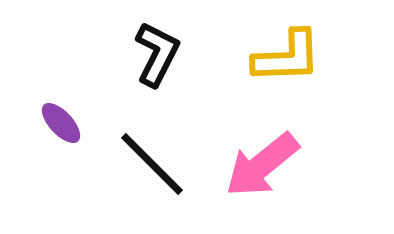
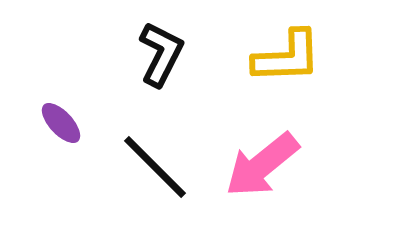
black L-shape: moved 4 px right
black line: moved 3 px right, 3 px down
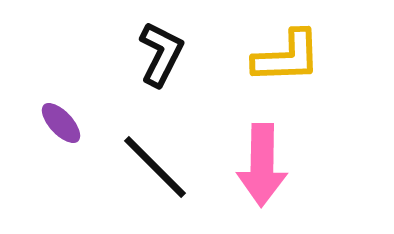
pink arrow: rotated 50 degrees counterclockwise
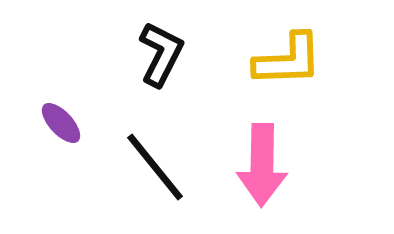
yellow L-shape: moved 1 px right, 3 px down
black line: rotated 6 degrees clockwise
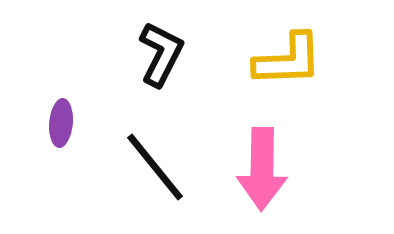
purple ellipse: rotated 48 degrees clockwise
pink arrow: moved 4 px down
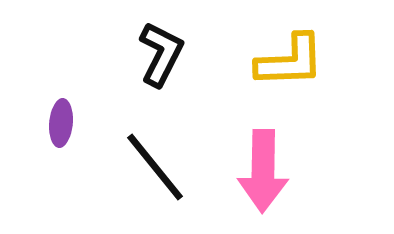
yellow L-shape: moved 2 px right, 1 px down
pink arrow: moved 1 px right, 2 px down
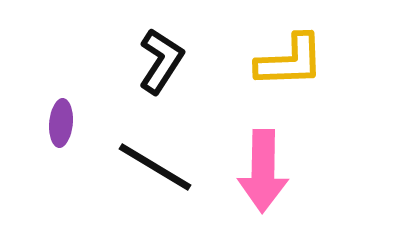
black L-shape: moved 7 px down; rotated 6 degrees clockwise
black line: rotated 20 degrees counterclockwise
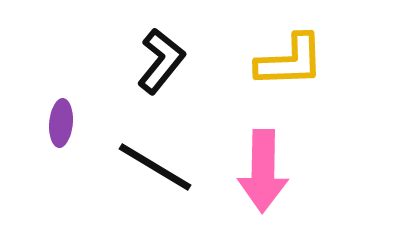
black L-shape: rotated 6 degrees clockwise
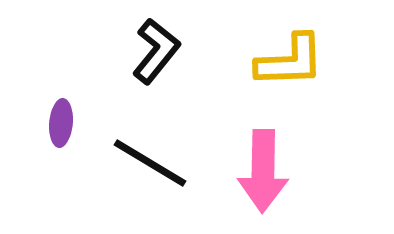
black L-shape: moved 5 px left, 10 px up
black line: moved 5 px left, 4 px up
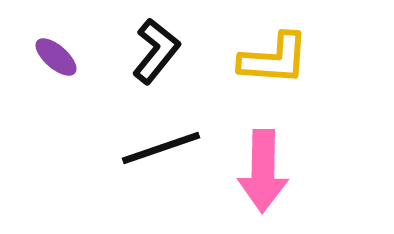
yellow L-shape: moved 16 px left, 2 px up; rotated 6 degrees clockwise
purple ellipse: moved 5 px left, 66 px up; rotated 54 degrees counterclockwise
black line: moved 11 px right, 15 px up; rotated 50 degrees counterclockwise
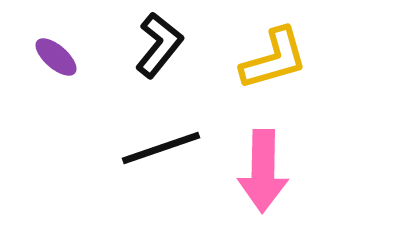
black L-shape: moved 3 px right, 6 px up
yellow L-shape: rotated 20 degrees counterclockwise
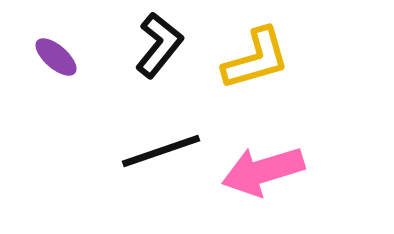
yellow L-shape: moved 18 px left
black line: moved 3 px down
pink arrow: rotated 72 degrees clockwise
